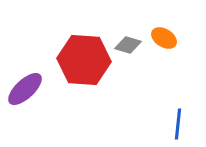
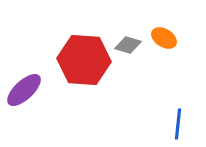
purple ellipse: moved 1 px left, 1 px down
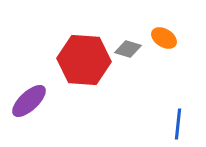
gray diamond: moved 4 px down
purple ellipse: moved 5 px right, 11 px down
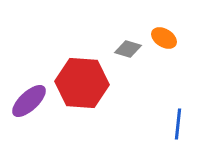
red hexagon: moved 2 px left, 23 px down
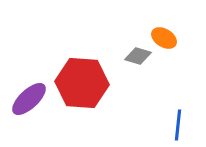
gray diamond: moved 10 px right, 7 px down
purple ellipse: moved 2 px up
blue line: moved 1 px down
